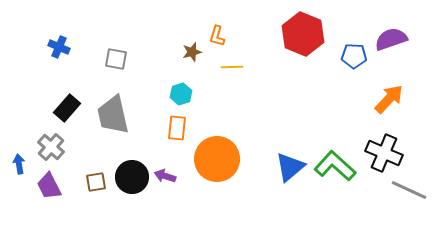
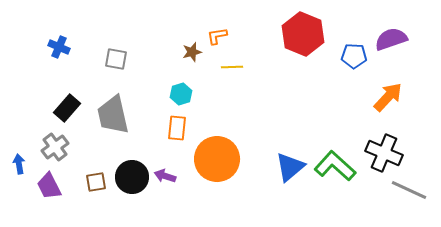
orange L-shape: rotated 65 degrees clockwise
orange arrow: moved 1 px left, 2 px up
gray cross: moved 4 px right; rotated 12 degrees clockwise
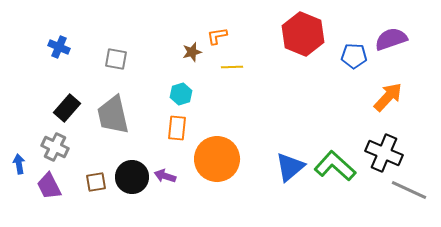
gray cross: rotated 28 degrees counterclockwise
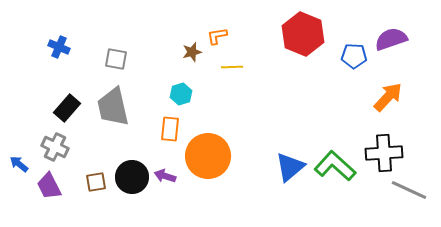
gray trapezoid: moved 8 px up
orange rectangle: moved 7 px left, 1 px down
black cross: rotated 27 degrees counterclockwise
orange circle: moved 9 px left, 3 px up
blue arrow: rotated 42 degrees counterclockwise
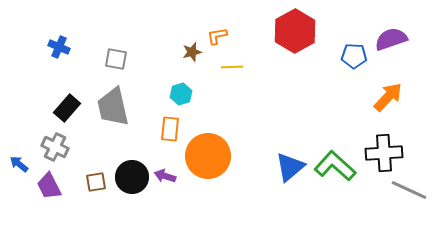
red hexagon: moved 8 px left, 3 px up; rotated 9 degrees clockwise
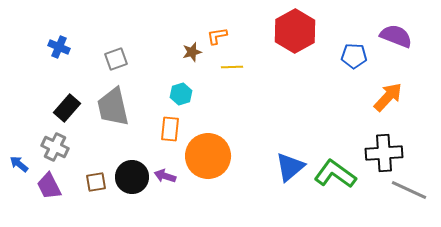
purple semicircle: moved 5 px right, 3 px up; rotated 40 degrees clockwise
gray square: rotated 30 degrees counterclockwise
green L-shape: moved 8 px down; rotated 6 degrees counterclockwise
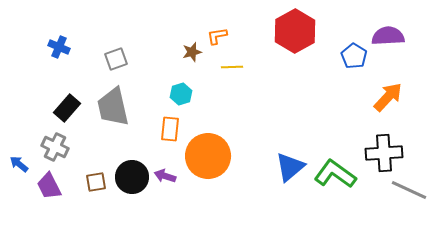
purple semicircle: moved 8 px left; rotated 24 degrees counterclockwise
blue pentagon: rotated 30 degrees clockwise
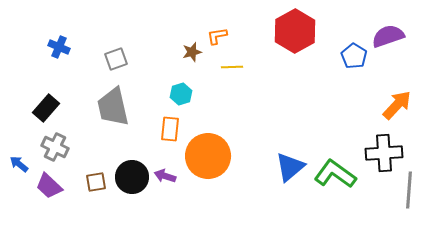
purple semicircle: rotated 16 degrees counterclockwise
orange arrow: moved 9 px right, 8 px down
black rectangle: moved 21 px left
purple trapezoid: rotated 20 degrees counterclockwise
gray line: rotated 69 degrees clockwise
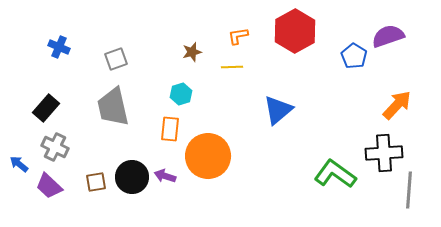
orange L-shape: moved 21 px right
blue triangle: moved 12 px left, 57 px up
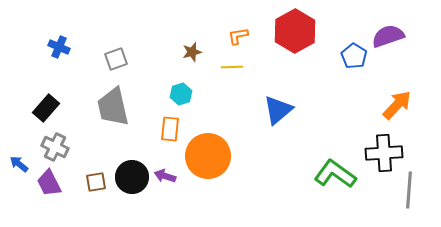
purple trapezoid: moved 3 px up; rotated 20 degrees clockwise
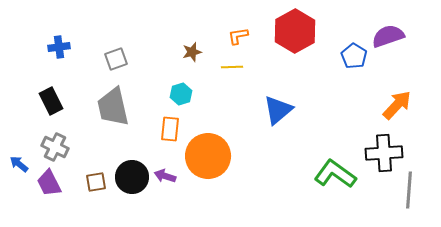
blue cross: rotated 30 degrees counterclockwise
black rectangle: moved 5 px right, 7 px up; rotated 68 degrees counterclockwise
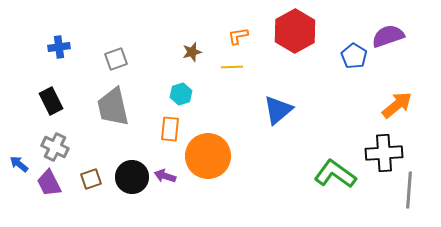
orange arrow: rotated 8 degrees clockwise
brown square: moved 5 px left, 3 px up; rotated 10 degrees counterclockwise
